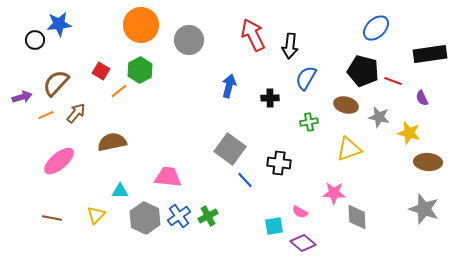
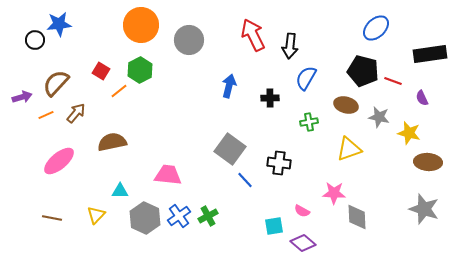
pink trapezoid at (168, 177): moved 2 px up
pink semicircle at (300, 212): moved 2 px right, 1 px up
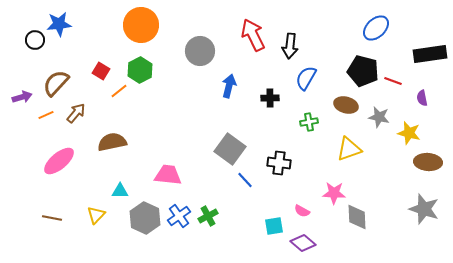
gray circle at (189, 40): moved 11 px right, 11 px down
purple semicircle at (422, 98): rotated 14 degrees clockwise
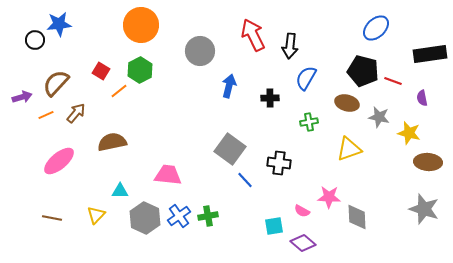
brown ellipse at (346, 105): moved 1 px right, 2 px up
pink star at (334, 193): moved 5 px left, 4 px down
green cross at (208, 216): rotated 18 degrees clockwise
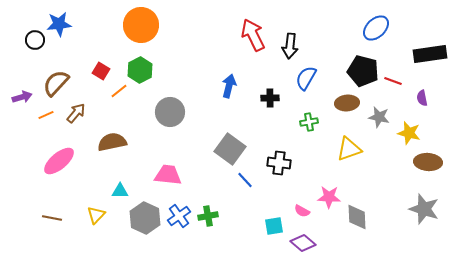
gray circle at (200, 51): moved 30 px left, 61 px down
brown ellipse at (347, 103): rotated 20 degrees counterclockwise
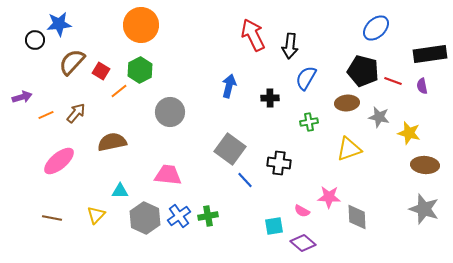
brown semicircle at (56, 83): moved 16 px right, 21 px up
purple semicircle at (422, 98): moved 12 px up
brown ellipse at (428, 162): moved 3 px left, 3 px down
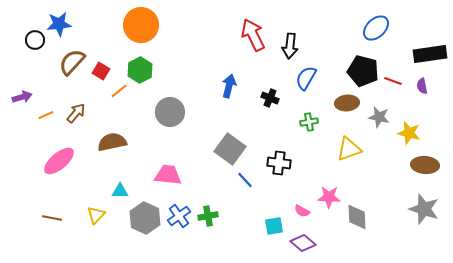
black cross at (270, 98): rotated 24 degrees clockwise
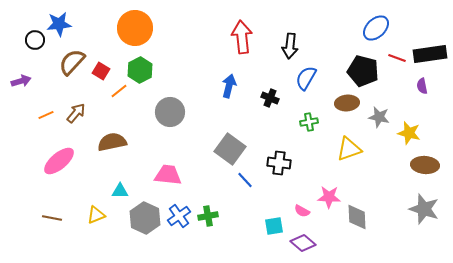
orange circle at (141, 25): moved 6 px left, 3 px down
red arrow at (253, 35): moved 11 px left, 2 px down; rotated 20 degrees clockwise
red line at (393, 81): moved 4 px right, 23 px up
purple arrow at (22, 97): moved 1 px left, 16 px up
yellow triangle at (96, 215): rotated 24 degrees clockwise
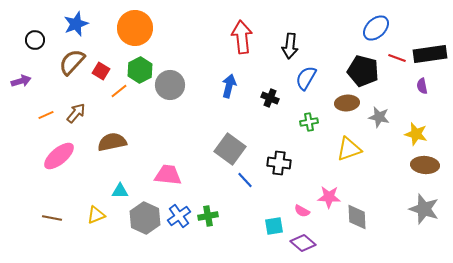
blue star at (59, 24): moved 17 px right; rotated 15 degrees counterclockwise
gray circle at (170, 112): moved 27 px up
yellow star at (409, 133): moved 7 px right, 1 px down
pink ellipse at (59, 161): moved 5 px up
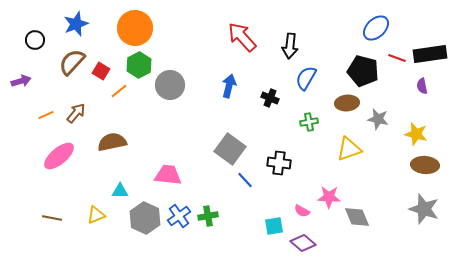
red arrow at (242, 37): rotated 36 degrees counterclockwise
green hexagon at (140, 70): moved 1 px left, 5 px up
gray star at (379, 117): moved 1 px left, 2 px down
gray diamond at (357, 217): rotated 20 degrees counterclockwise
